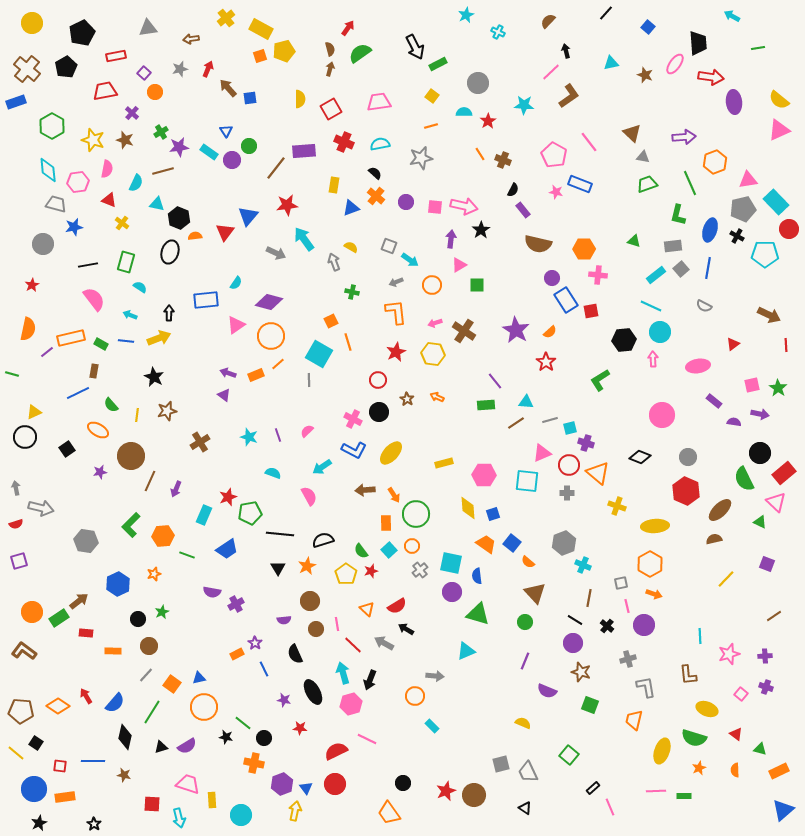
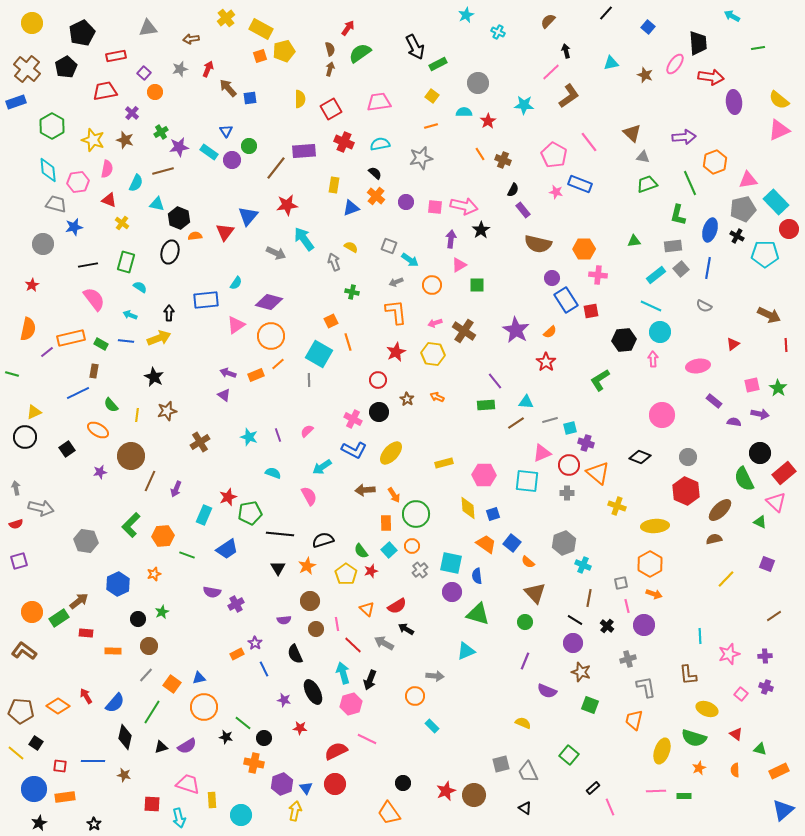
green triangle at (634, 241): rotated 24 degrees counterclockwise
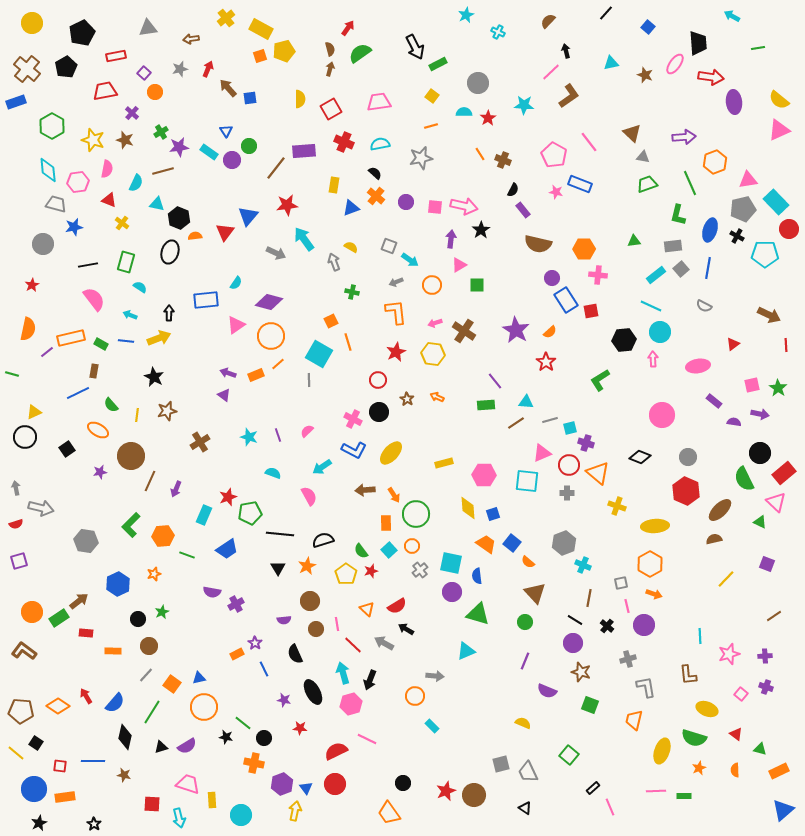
red star at (488, 121): moved 3 px up
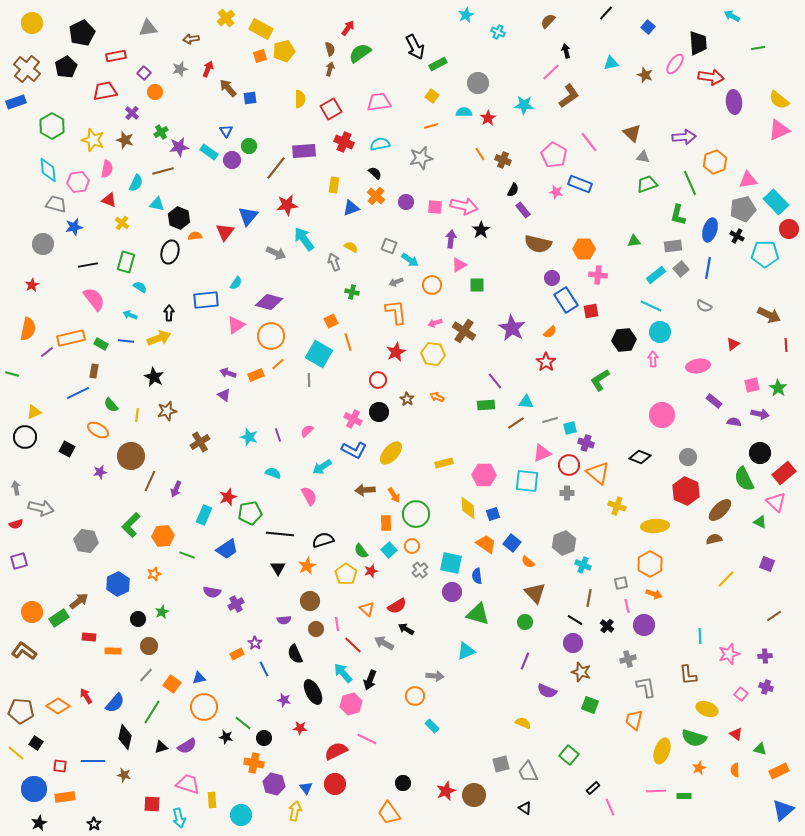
purple star at (516, 330): moved 4 px left, 2 px up
black square at (67, 449): rotated 28 degrees counterclockwise
red rectangle at (86, 633): moved 3 px right, 4 px down
cyan arrow at (343, 673): rotated 25 degrees counterclockwise
purple hexagon at (282, 784): moved 8 px left; rotated 25 degrees counterclockwise
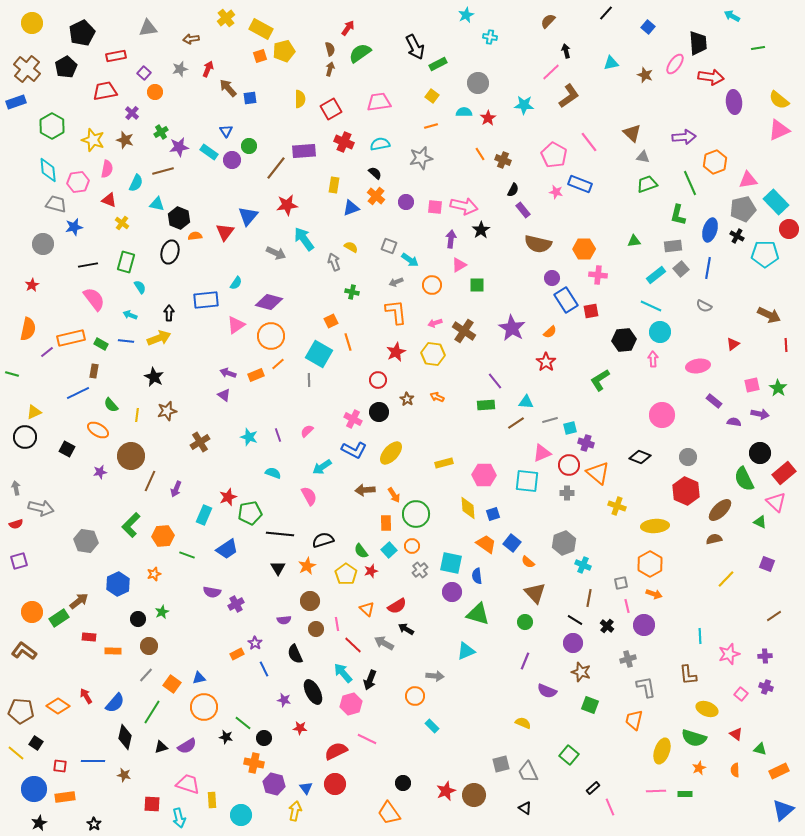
cyan cross at (498, 32): moved 8 px left, 5 px down; rotated 16 degrees counterclockwise
cyan semicircle at (140, 287): rotated 24 degrees clockwise
green rectangle at (684, 796): moved 1 px right, 2 px up
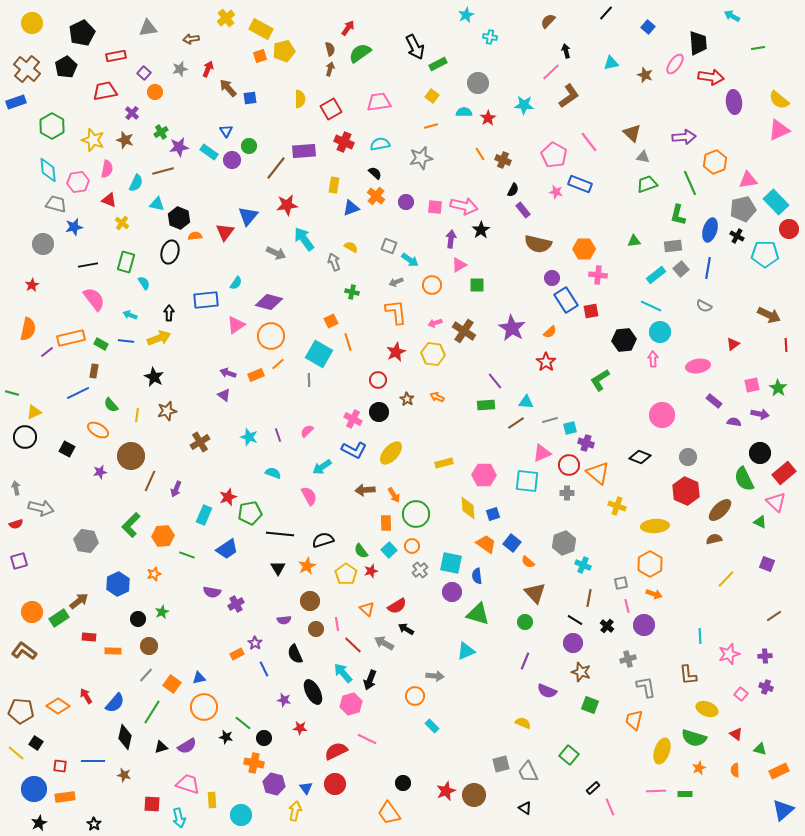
cyan semicircle at (140, 287): moved 4 px right, 4 px up
green line at (12, 374): moved 19 px down
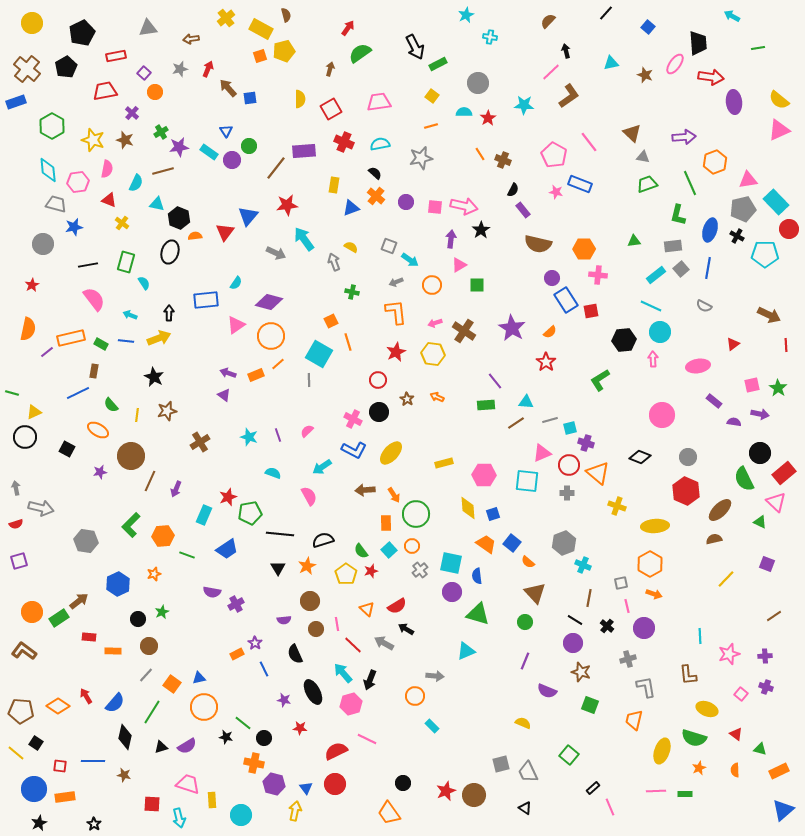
brown semicircle at (330, 49): moved 44 px left, 34 px up
purple circle at (644, 625): moved 3 px down
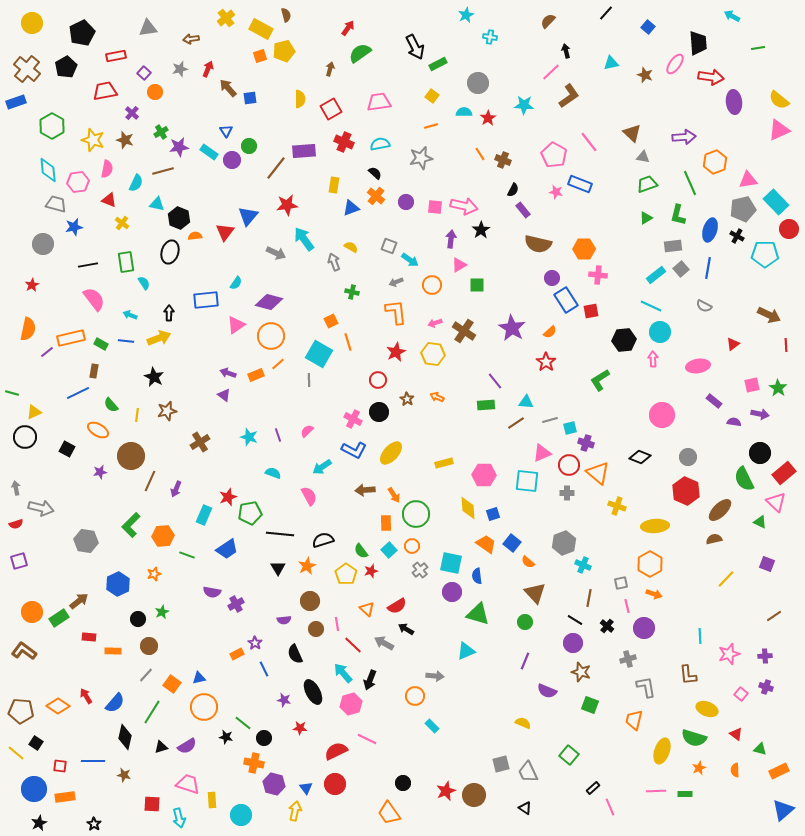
green triangle at (634, 241): moved 12 px right, 23 px up; rotated 24 degrees counterclockwise
green rectangle at (126, 262): rotated 25 degrees counterclockwise
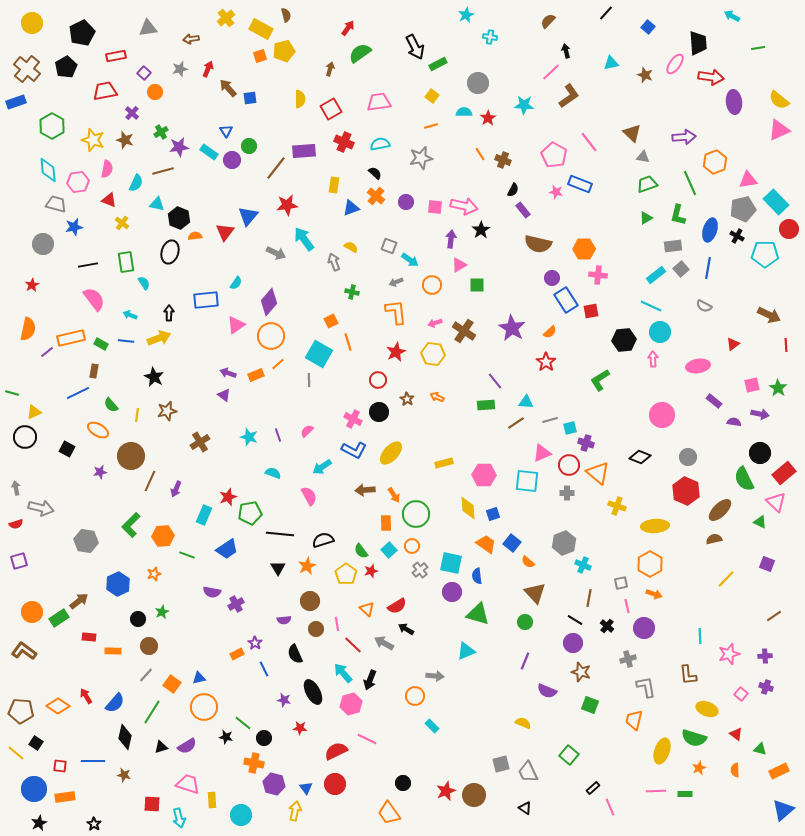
purple diamond at (269, 302): rotated 64 degrees counterclockwise
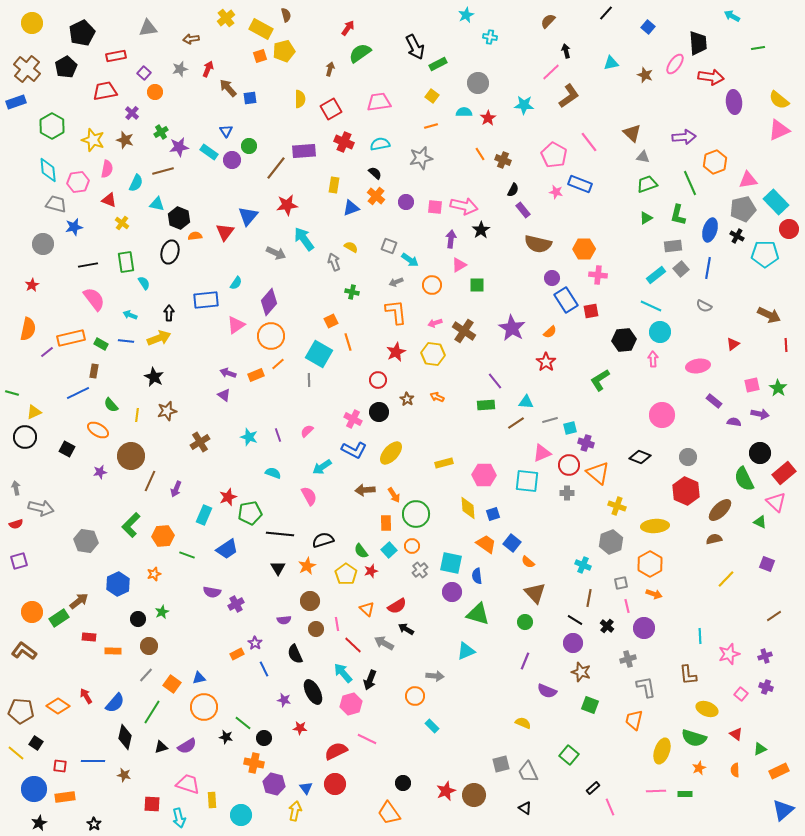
gray hexagon at (564, 543): moved 47 px right, 1 px up
purple cross at (765, 656): rotated 16 degrees counterclockwise
green triangle at (760, 749): rotated 40 degrees counterclockwise
